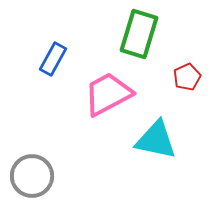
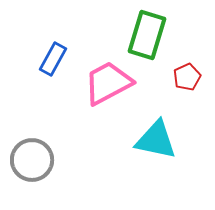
green rectangle: moved 8 px right, 1 px down
pink trapezoid: moved 11 px up
gray circle: moved 16 px up
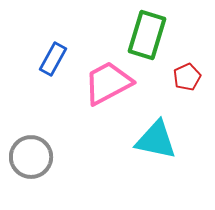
gray circle: moved 1 px left, 3 px up
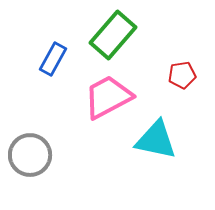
green rectangle: moved 34 px left; rotated 24 degrees clockwise
red pentagon: moved 5 px left, 2 px up; rotated 16 degrees clockwise
pink trapezoid: moved 14 px down
gray circle: moved 1 px left, 2 px up
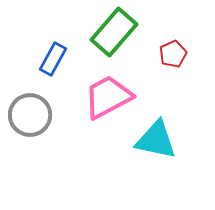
green rectangle: moved 1 px right, 3 px up
red pentagon: moved 9 px left, 21 px up; rotated 16 degrees counterclockwise
gray circle: moved 40 px up
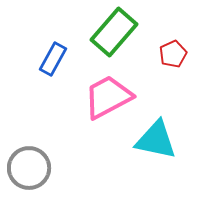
gray circle: moved 1 px left, 53 px down
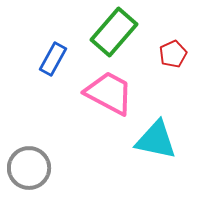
pink trapezoid: moved 1 px right, 4 px up; rotated 56 degrees clockwise
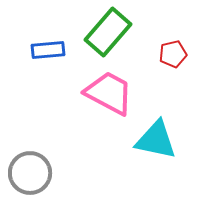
green rectangle: moved 6 px left
red pentagon: rotated 12 degrees clockwise
blue rectangle: moved 5 px left, 9 px up; rotated 56 degrees clockwise
gray circle: moved 1 px right, 5 px down
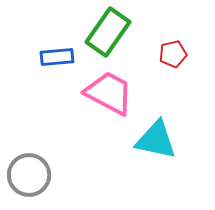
green rectangle: rotated 6 degrees counterclockwise
blue rectangle: moved 9 px right, 7 px down
gray circle: moved 1 px left, 2 px down
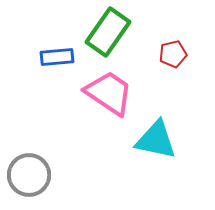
pink trapezoid: rotated 6 degrees clockwise
